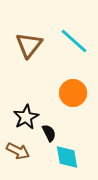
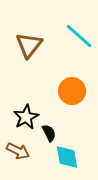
cyan line: moved 5 px right, 5 px up
orange circle: moved 1 px left, 2 px up
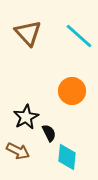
brown triangle: moved 1 px left, 12 px up; rotated 20 degrees counterclockwise
cyan diamond: rotated 16 degrees clockwise
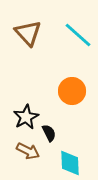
cyan line: moved 1 px left, 1 px up
brown arrow: moved 10 px right
cyan diamond: moved 3 px right, 6 px down; rotated 8 degrees counterclockwise
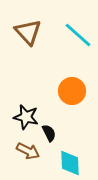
brown triangle: moved 1 px up
black star: rotated 30 degrees counterclockwise
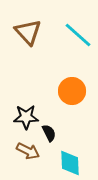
black star: rotated 15 degrees counterclockwise
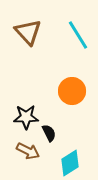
cyan line: rotated 16 degrees clockwise
cyan diamond: rotated 60 degrees clockwise
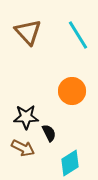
brown arrow: moved 5 px left, 3 px up
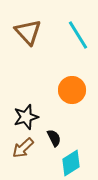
orange circle: moved 1 px up
black star: rotated 15 degrees counterclockwise
black semicircle: moved 5 px right, 5 px down
brown arrow: rotated 110 degrees clockwise
cyan diamond: moved 1 px right
